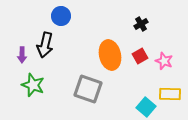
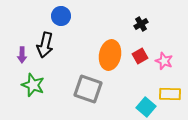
orange ellipse: rotated 24 degrees clockwise
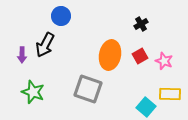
black arrow: rotated 15 degrees clockwise
green star: moved 7 px down
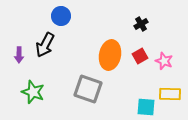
purple arrow: moved 3 px left
cyan square: rotated 36 degrees counterclockwise
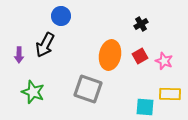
cyan square: moved 1 px left
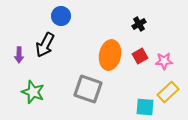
black cross: moved 2 px left
pink star: rotated 24 degrees counterclockwise
yellow rectangle: moved 2 px left, 2 px up; rotated 45 degrees counterclockwise
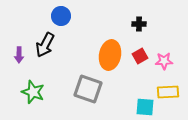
black cross: rotated 32 degrees clockwise
yellow rectangle: rotated 40 degrees clockwise
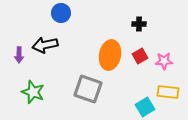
blue circle: moved 3 px up
black arrow: rotated 50 degrees clockwise
yellow rectangle: rotated 10 degrees clockwise
cyan square: rotated 36 degrees counterclockwise
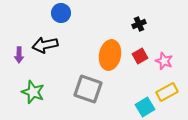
black cross: rotated 24 degrees counterclockwise
pink star: rotated 24 degrees clockwise
yellow rectangle: moved 1 px left; rotated 35 degrees counterclockwise
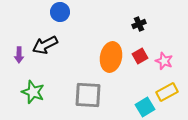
blue circle: moved 1 px left, 1 px up
black arrow: rotated 15 degrees counterclockwise
orange ellipse: moved 1 px right, 2 px down
gray square: moved 6 px down; rotated 16 degrees counterclockwise
